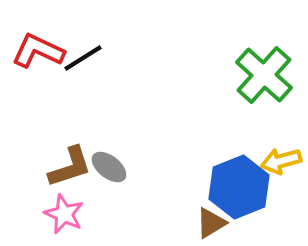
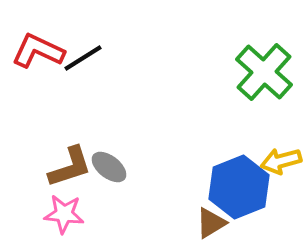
green cross: moved 3 px up
pink star: rotated 18 degrees counterclockwise
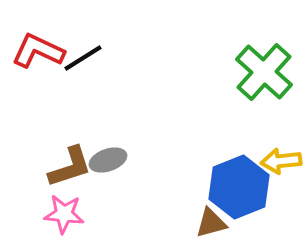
yellow arrow: rotated 9 degrees clockwise
gray ellipse: moved 1 px left, 7 px up; rotated 57 degrees counterclockwise
brown triangle: rotated 16 degrees clockwise
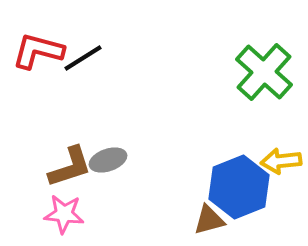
red L-shape: rotated 10 degrees counterclockwise
brown triangle: moved 2 px left, 3 px up
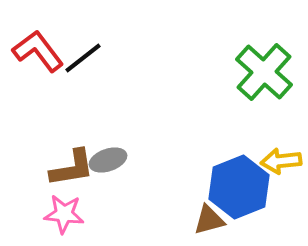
red L-shape: rotated 38 degrees clockwise
black line: rotated 6 degrees counterclockwise
brown L-shape: moved 2 px right, 1 px down; rotated 9 degrees clockwise
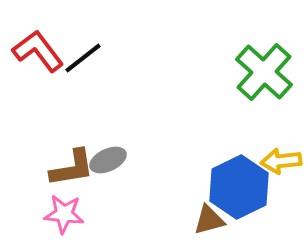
gray ellipse: rotated 6 degrees counterclockwise
blue hexagon: rotated 4 degrees counterclockwise
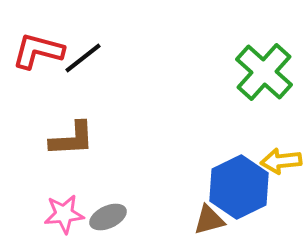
red L-shape: rotated 38 degrees counterclockwise
gray ellipse: moved 57 px down
brown L-shape: moved 29 px up; rotated 6 degrees clockwise
pink star: rotated 12 degrees counterclockwise
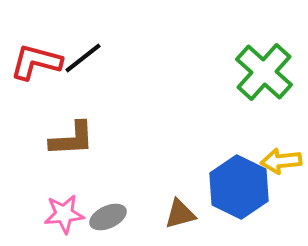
red L-shape: moved 2 px left, 11 px down
blue hexagon: rotated 8 degrees counterclockwise
brown triangle: moved 29 px left, 6 px up
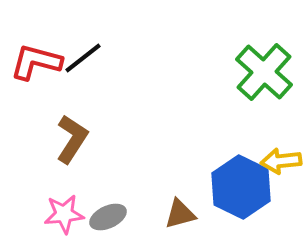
brown L-shape: rotated 54 degrees counterclockwise
blue hexagon: moved 2 px right
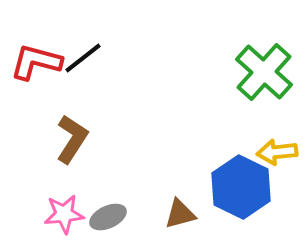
yellow arrow: moved 4 px left, 9 px up
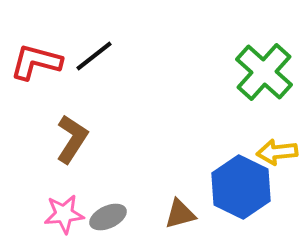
black line: moved 11 px right, 2 px up
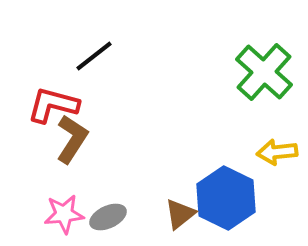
red L-shape: moved 17 px right, 43 px down
blue hexagon: moved 15 px left, 11 px down
brown triangle: rotated 24 degrees counterclockwise
